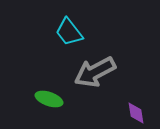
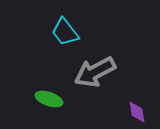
cyan trapezoid: moved 4 px left
purple diamond: moved 1 px right, 1 px up
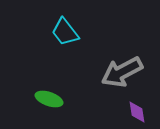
gray arrow: moved 27 px right
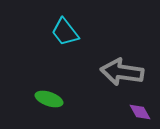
gray arrow: rotated 36 degrees clockwise
purple diamond: moved 3 px right; rotated 20 degrees counterclockwise
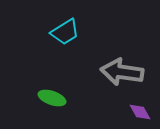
cyan trapezoid: rotated 84 degrees counterclockwise
green ellipse: moved 3 px right, 1 px up
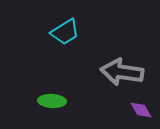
green ellipse: moved 3 px down; rotated 16 degrees counterclockwise
purple diamond: moved 1 px right, 2 px up
